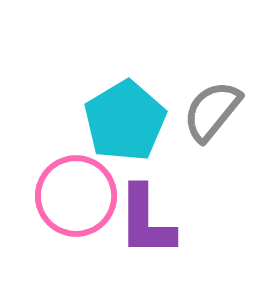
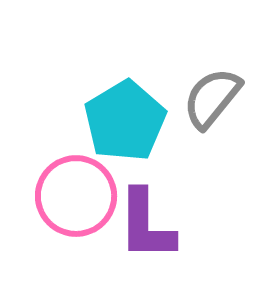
gray semicircle: moved 13 px up
purple L-shape: moved 4 px down
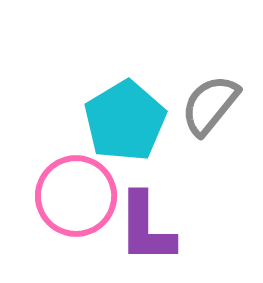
gray semicircle: moved 2 px left, 7 px down
purple L-shape: moved 3 px down
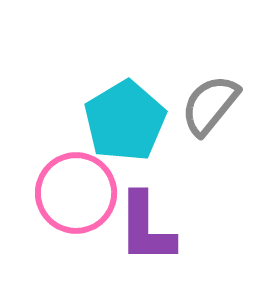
pink circle: moved 3 px up
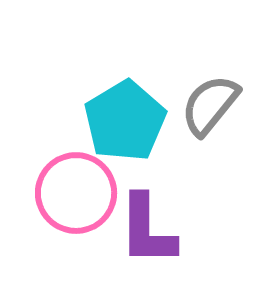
purple L-shape: moved 1 px right, 2 px down
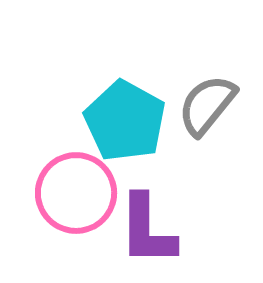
gray semicircle: moved 3 px left
cyan pentagon: rotated 12 degrees counterclockwise
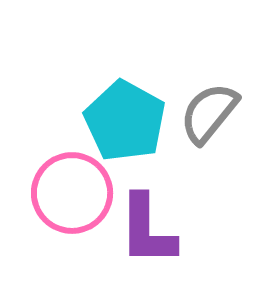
gray semicircle: moved 2 px right, 8 px down
pink circle: moved 4 px left
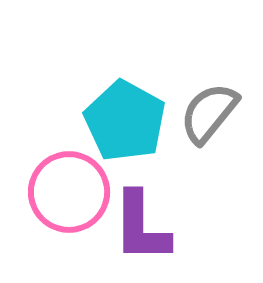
pink circle: moved 3 px left, 1 px up
purple L-shape: moved 6 px left, 3 px up
